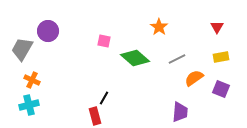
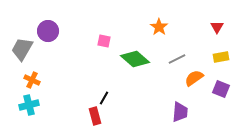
green diamond: moved 1 px down
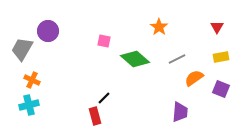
black line: rotated 16 degrees clockwise
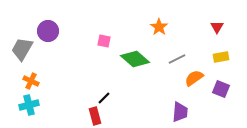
orange cross: moved 1 px left, 1 px down
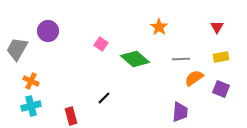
pink square: moved 3 px left, 3 px down; rotated 24 degrees clockwise
gray trapezoid: moved 5 px left
gray line: moved 4 px right; rotated 24 degrees clockwise
cyan cross: moved 2 px right, 1 px down
red rectangle: moved 24 px left
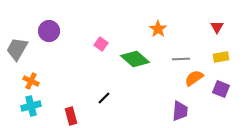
orange star: moved 1 px left, 2 px down
purple circle: moved 1 px right
purple trapezoid: moved 1 px up
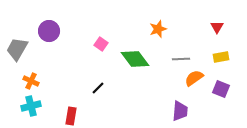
orange star: rotated 18 degrees clockwise
green diamond: rotated 12 degrees clockwise
black line: moved 6 px left, 10 px up
red rectangle: rotated 24 degrees clockwise
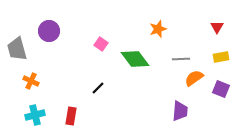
gray trapezoid: rotated 45 degrees counterclockwise
cyan cross: moved 4 px right, 9 px down
